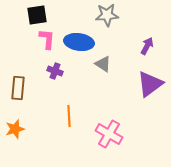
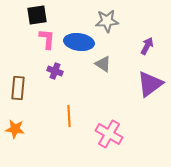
gray star: moved 6 px down
orange star: rotated 24 degrees clockwise
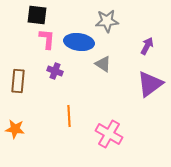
black square: rotated 15 degrees clockwise
brown rectangle: moved 7 px up
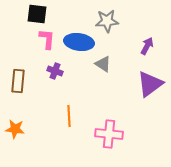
black square: moved 1 px up
pink cross: rotated 24 degrees counterclockwise
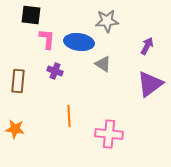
black square: moved 6 px left, 1 px down
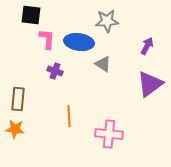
brown rectangle: moved 18 px down
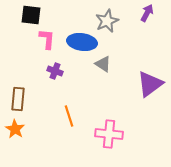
gray star: rotated 20 degrees counterclockwise
blue ellipse: moved 3 px right
purple arrow: moved 33 px up
orange line: rotated 15 degrees counterclockwise
orange star: rotated 24 degrees clockwise
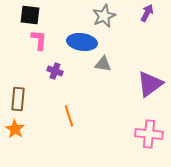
black square: moved 1 px left
gray star: moved 3 px left, 5 px up
pink L-shape: moved 8 px left, 1 px down
gray triangle: rotated 24 degrees counterclockwise
pink cross: moved 40 px right
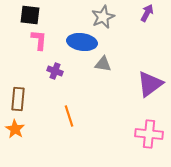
gray star: moved 1 px left, 1 px down
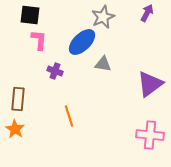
blue ellipse: rotated 52 degrees counterclockwise
pink cross: moved 1 px right, 1 px down
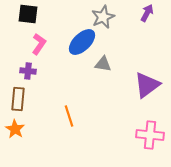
black square: moved 2 px left, 1 px up
pink L-shape: moved 4 px down; rotated 30 degrees clockwise
purple cross: moved 27 px left; rotated 14 degrees counterclockwise
purple triangle: moved 3 px left, 1 px down
